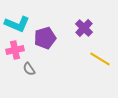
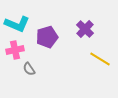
purple cross: moved 1 px right, 1 px down
purple pentagon: moved 2 px right, 1 px up
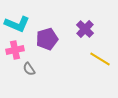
purple pentagon: moved 2 px down
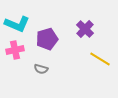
gray semicircle: moved 12 px right; rotated 40 degrees counterclockwise
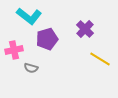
cyan L-shape: moved 12 px right, 8 px up; rotated 15 degrees clockwise
pink cross: moved 1 px left
gray semicircle: moved 10 px left, 1 px up
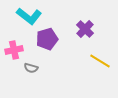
yellow line: moved 2 px down
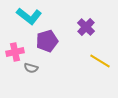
purple cross: moved 1 px right, 2 px up
purple pentagon: moved 2 px down
pink cross: moved 1 px right, 2 px down
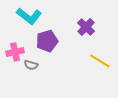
gray semicircle: moved 3 px up
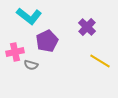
purple cross: moved 1 px right
purple pentagon: rotated 10 degrees counterclockwise
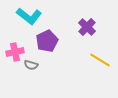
yellow line: moved 1 px up
